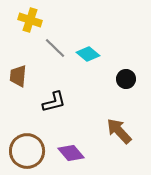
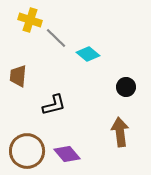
gray line: moved 1 px right, 10 px up
black circle: moved 8 px down
black L-shape: moved 3 px down
brown arrow: moved 1 px right, 1 px down; rotated 36 degrees clockwise
purple diamond: moved 4 px left, 1 px down
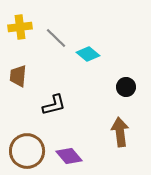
yellow cross: moved 10 px left, 7 px down; rotated 25 degrees counterclockwise
purple diamond: moved 2 px right, 2 px down
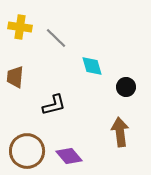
yellow cross: rotated 15 degrees clockwise
cyan diamond: moved 4 px right, 12 px down; rotated 35 degrees clockwise
brown trapezoid: moved 3 px left, 1 px down
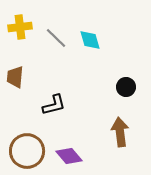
yellow cross: rotated 15 degrees counterclockwise
cyan diamond: moved 2 px left, 26 px up
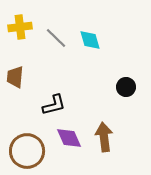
brown arrow: moved 16 px left, 5 px down
purple diamond: moved 18 px up; rotated 16 degrees clockwise
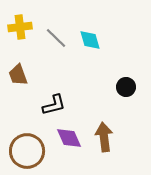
brown trapezoid: moved 3 px right, 2 px up; rotated 25 degrees counterclockwise
